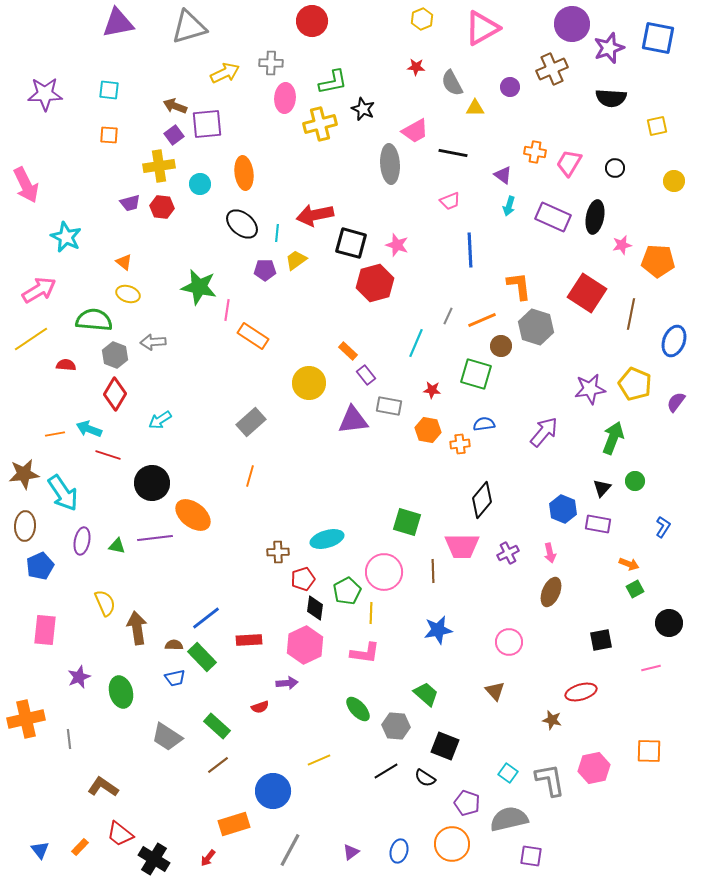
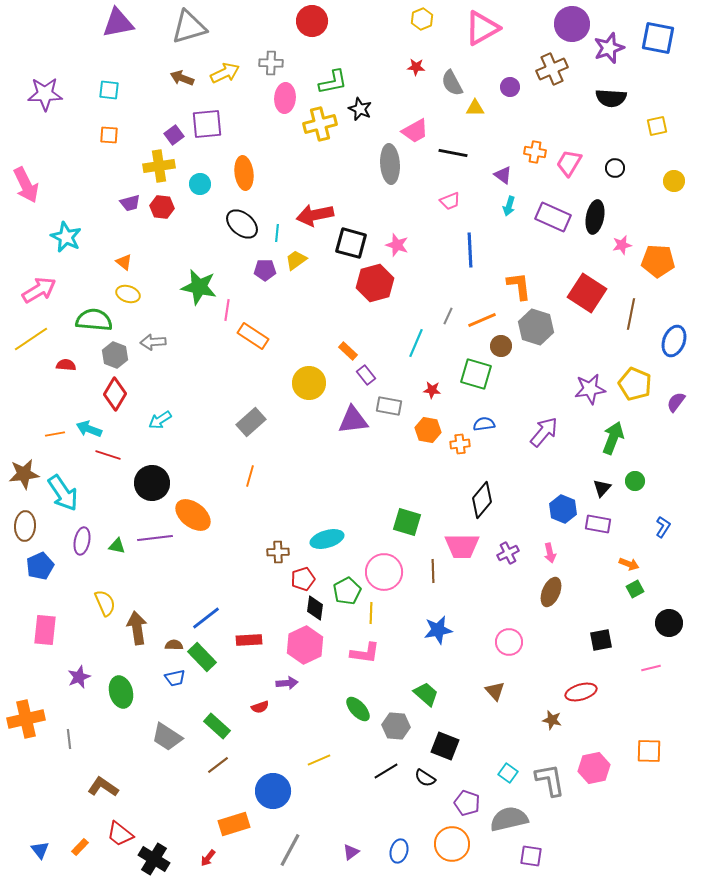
brown arrow at (175, 106): moved 7 px right, 28 px up
black star at (363, 109): moved 3 px left
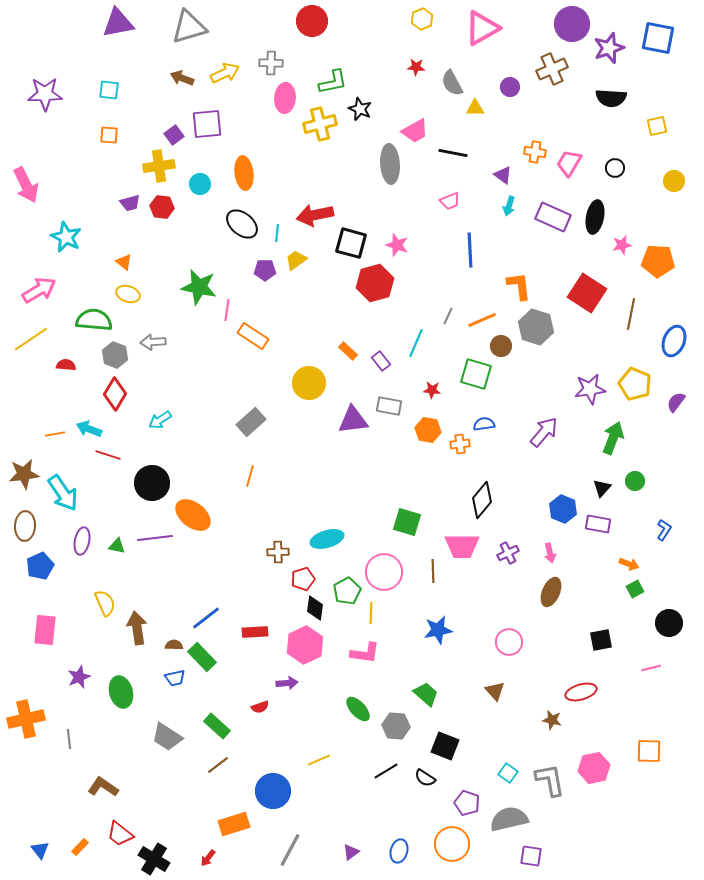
purple rectangle at (366, 375): moved 15 px right, 14 px up
blue L-shape at (663, 527): moved 1 px right, 3 px down
red rectangle at (249, 640): moved 6 px right, 8 px up
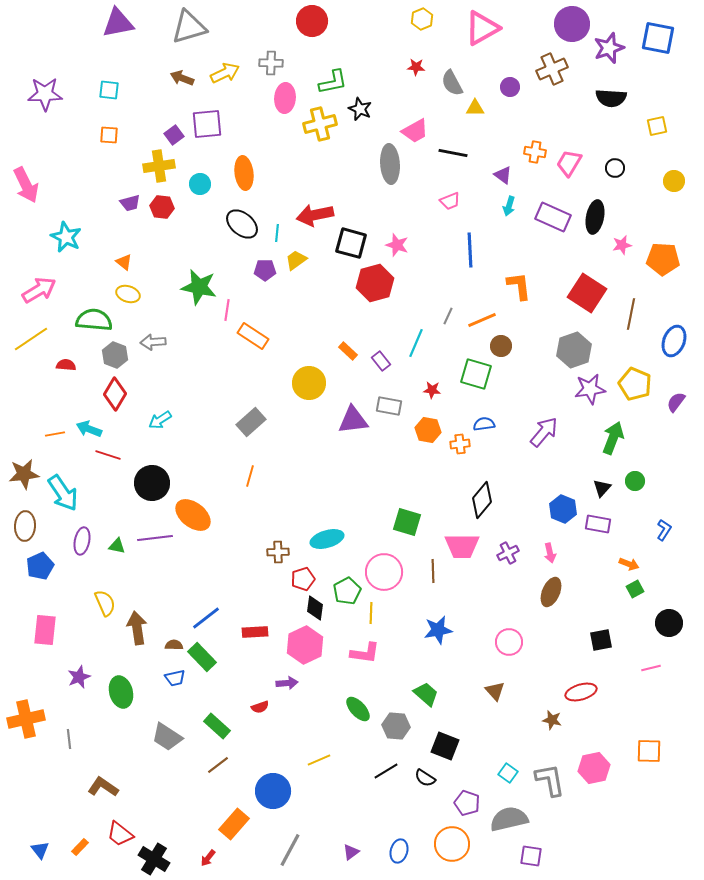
orange pentagon at (658, 261): moved 5 px right, 2 px up
gray hexagon at (536, 327): moved 38 px right, 23 px down; rotated 24 degrees clockwise
orange rectangle at (234, 824): rotated 32 degrees counterclockwise
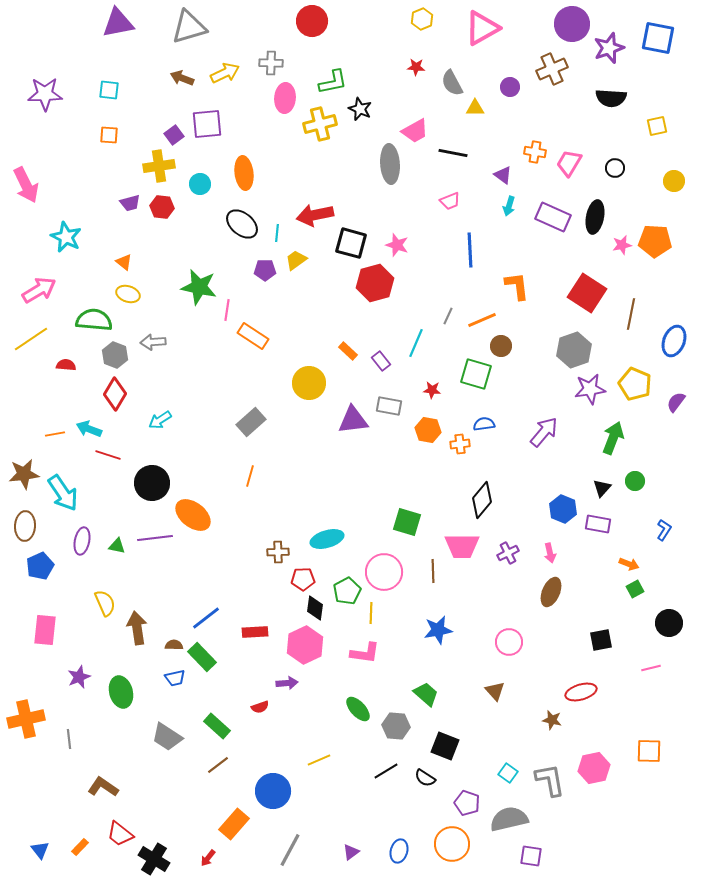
orange pentagon at (663, 259): moved 8 px left, 18 px up
orange L-shape at (519, 286): moved 2 px left
red pentagon at (303, 579): rotated 15 degrees clockwise
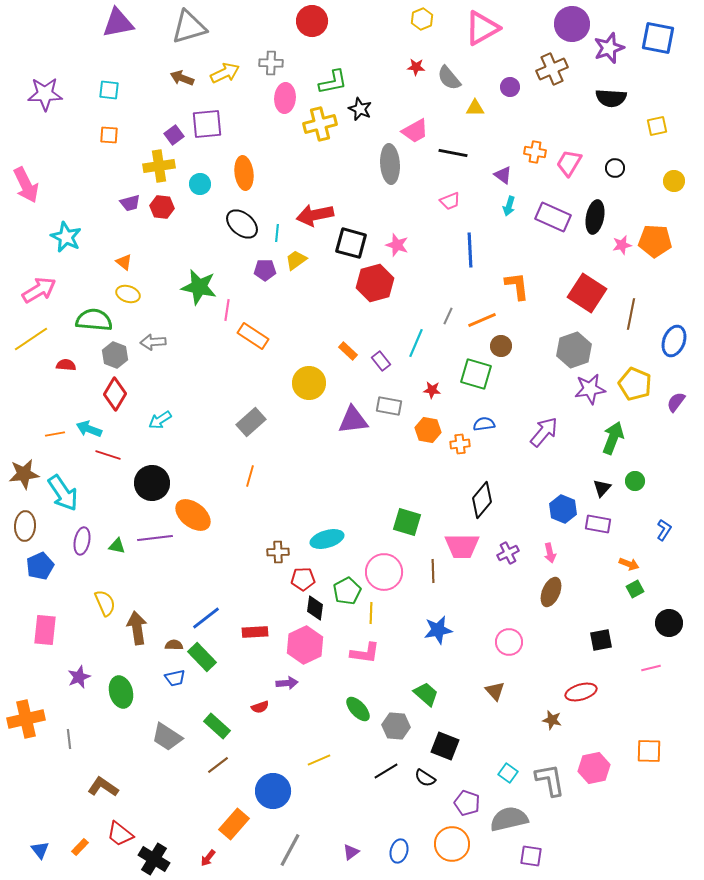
gray semicircle at (452, 83): moved 3 px left, 5 px up; rotated 12 degrees counterclockwise
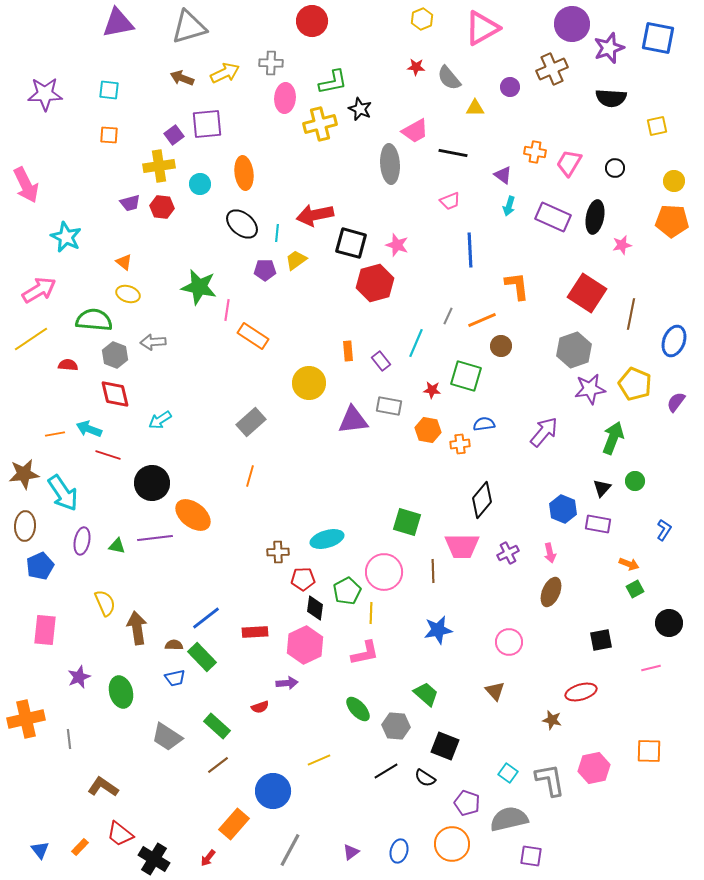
orange pentagon at (655, 241): moved 17 px right, 20 px up
orange rectangle at (348, 351): rotated 42 degrees clockwise
red semicircle at (66, 365): moved 2 px right
green square at (476, 374): moved 10 px left, 2 px down
red diamond at (115, 394): rotated 44 degrees counterclockwise
pink L-shape at (365, 653): rotated 20 degrees counterclockwise
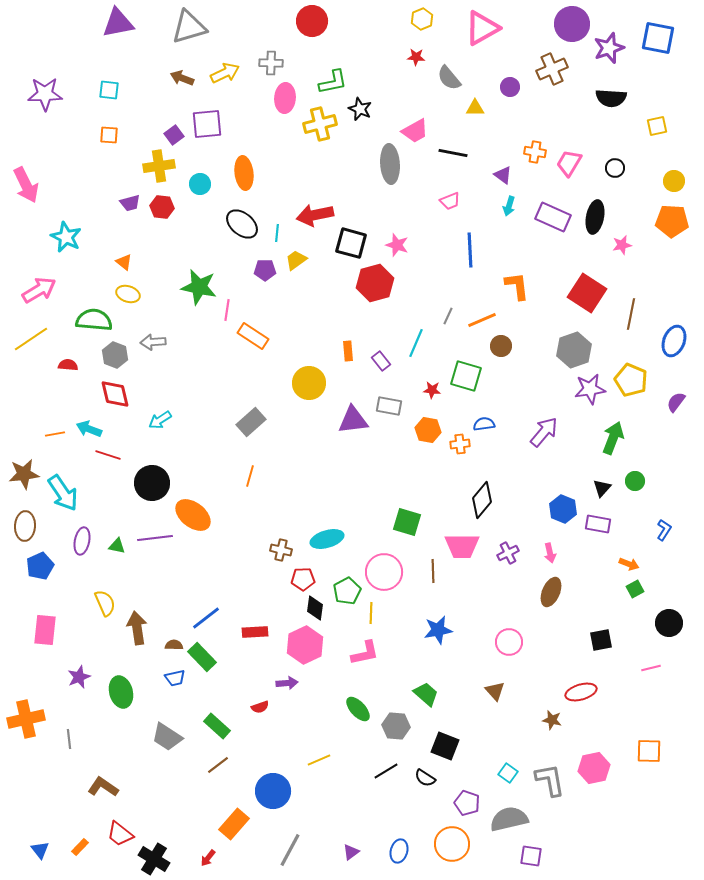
red star at (416, 67): moved 10 px up
yellow pentagon at (635, 384): moved 4 px left, 4 px up
brown cross at (278, 552): moved 3 px right, 2 px up; rotated 15 degrees clockwise
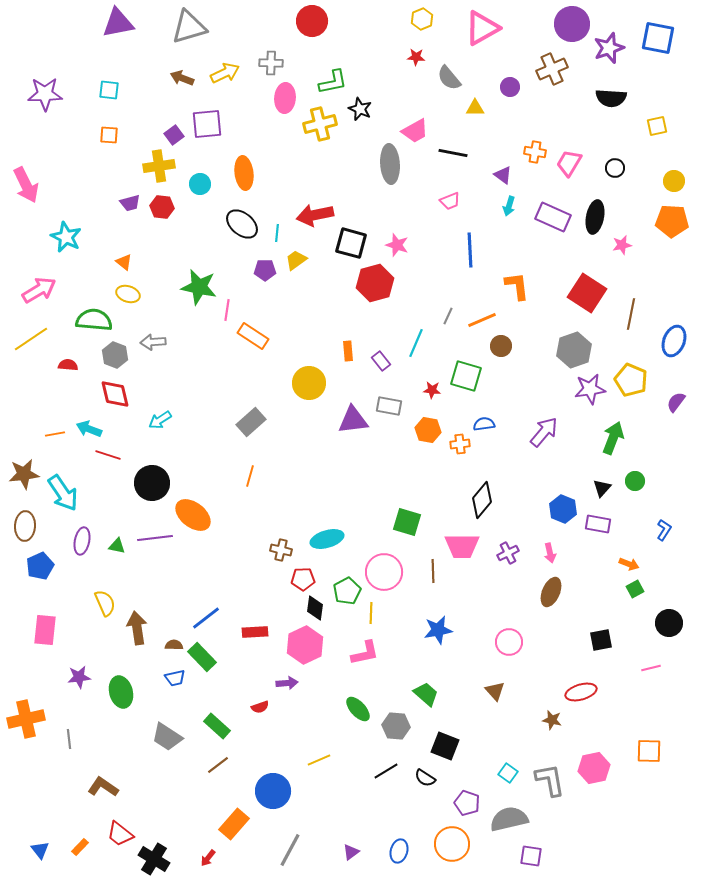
purple star at (79, 677): rotated 15 degrees clockwise
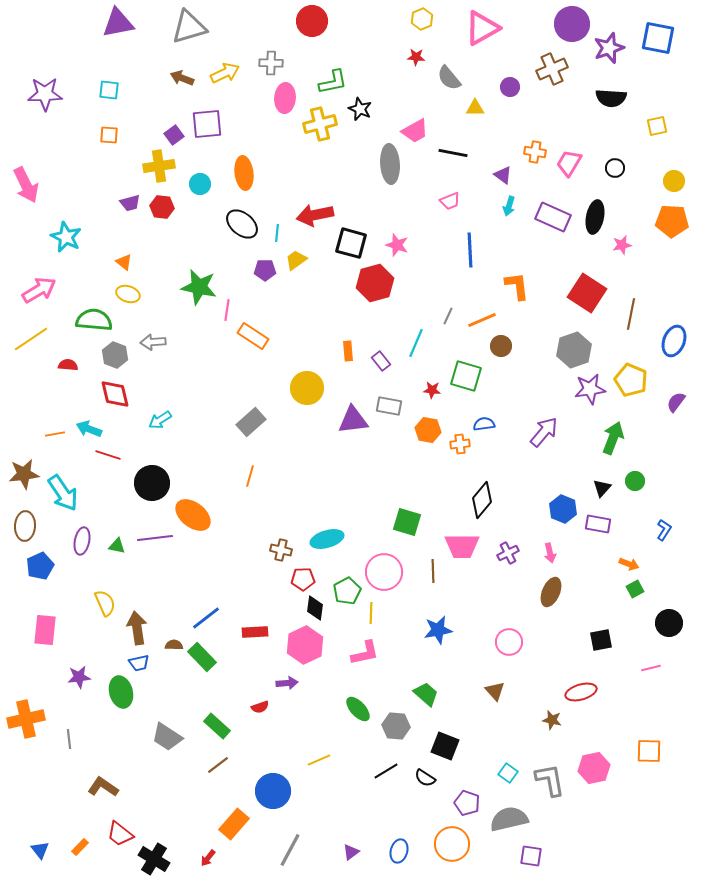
yellow circle at (309, 383): moved 2 px left, 5 px down
blue trapezoid at (175, 678): moved 36 px left, 15 px up
